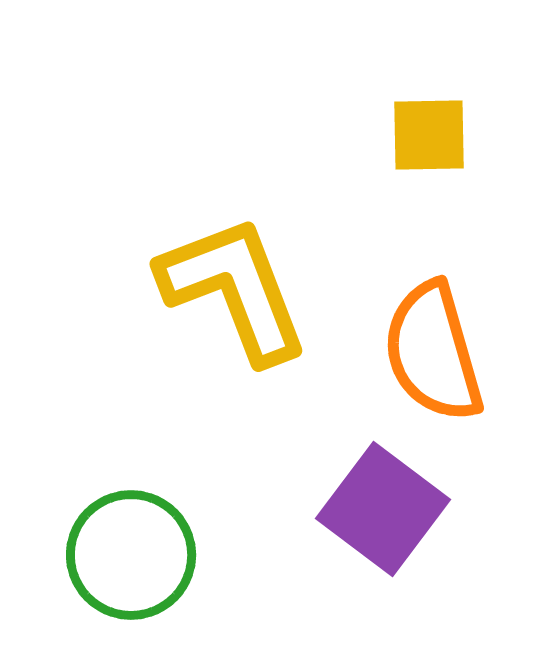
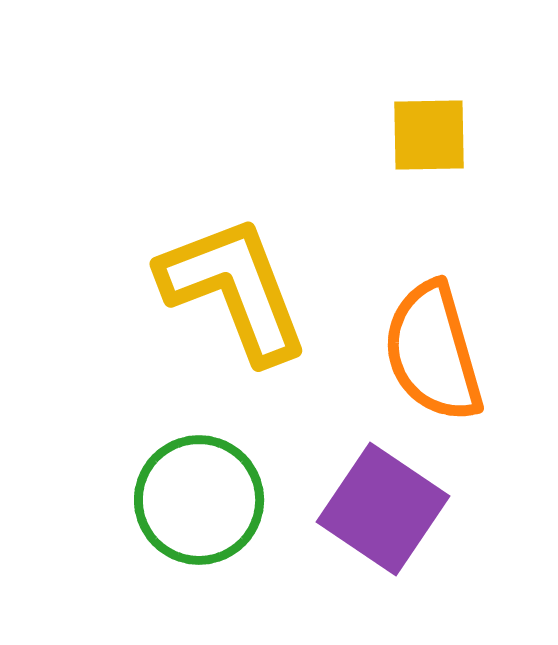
purple square: rotated 3 degrees counterclockwise
green circle: moved 68 px right, 55 px up
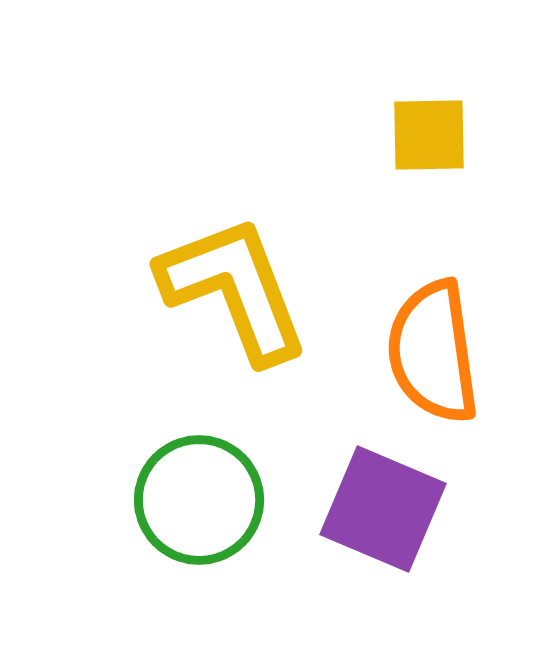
orange semicircle: rotated 8 degrees clockwise
purple square: rotated 11 degrees counterclockwise
